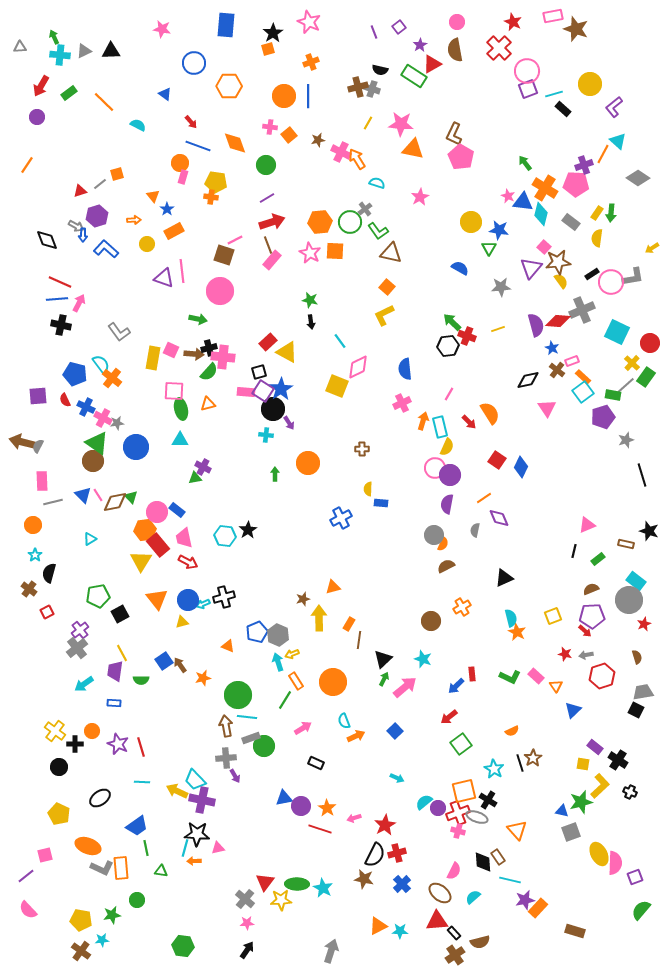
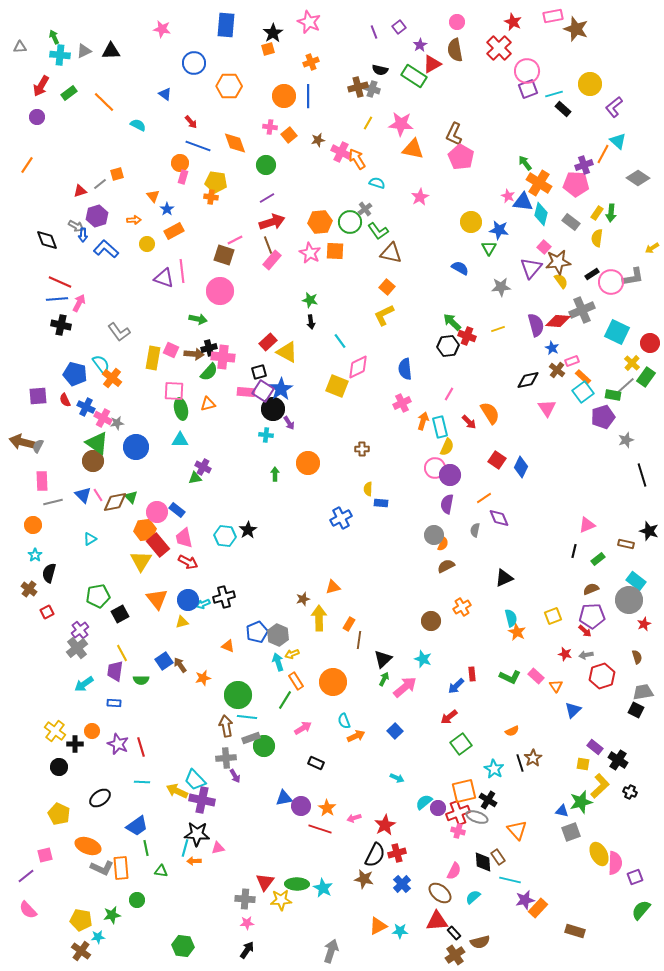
orange cross at (545, 188): moved 6 px left, 5 px up
gray cross at (245, 899): rotated 36 degrees counterclockwise
cyan star at (102, 940): moved 4 px left, 3 px up
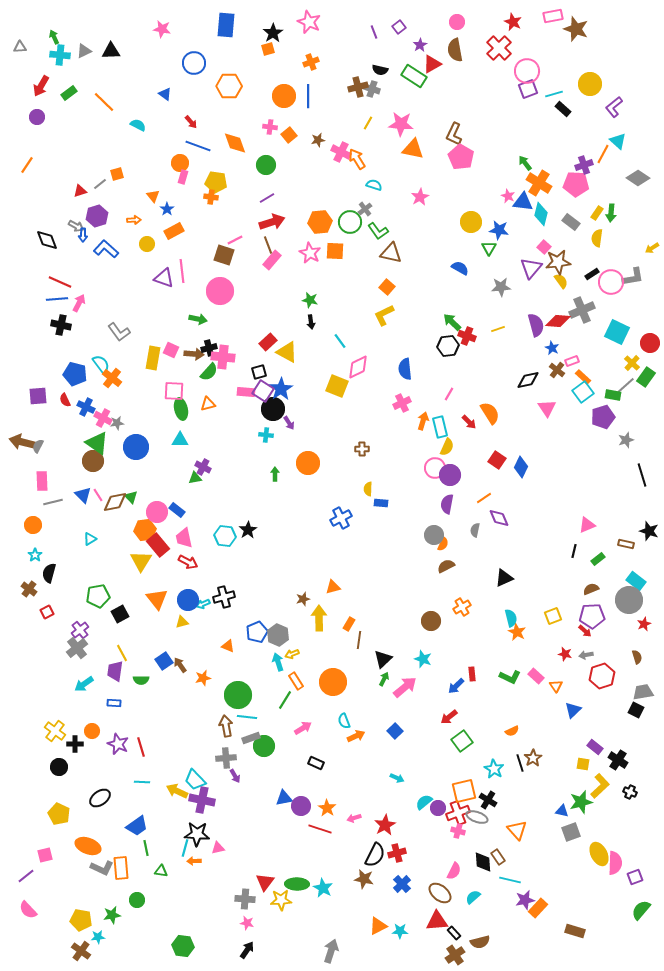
cyan semicircle at (377, 183): moved 3 px left, 2 px down
green square at (461, 744): moved 1 px right, 3 px up
pink star at (247, 923): rotated 16 degrees clockwise
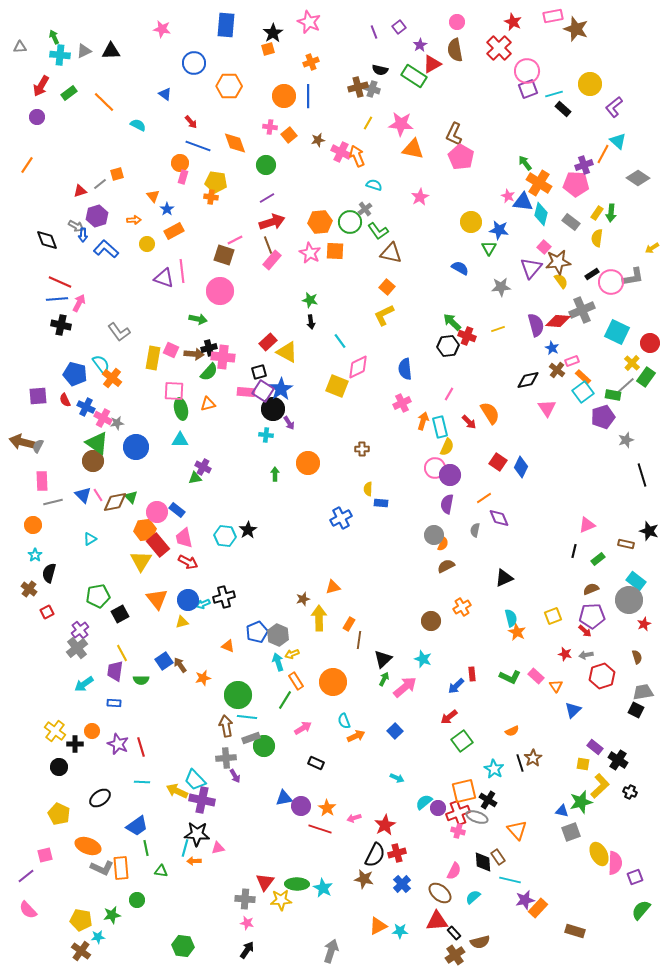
orange arrow at (357, 159): moved 3 px up; rotated 10 degrees clockwise
red square at (497, 460): moved 1 px right, 2 px down
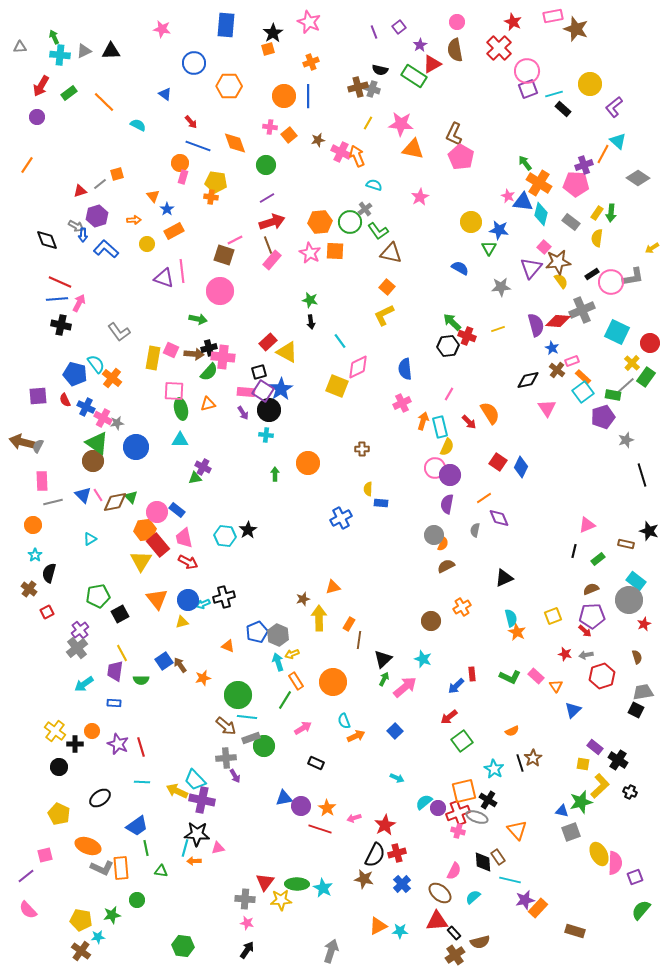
cyan semicircle at (101, 364): moved 5 px left
black circle at (273, 409): moved 4 px left, 1 px down
purple arrow at (289, 423): moved 46 px left, 10 px up
brown arrow at (226, 726): rotated 140 degrees clockwise
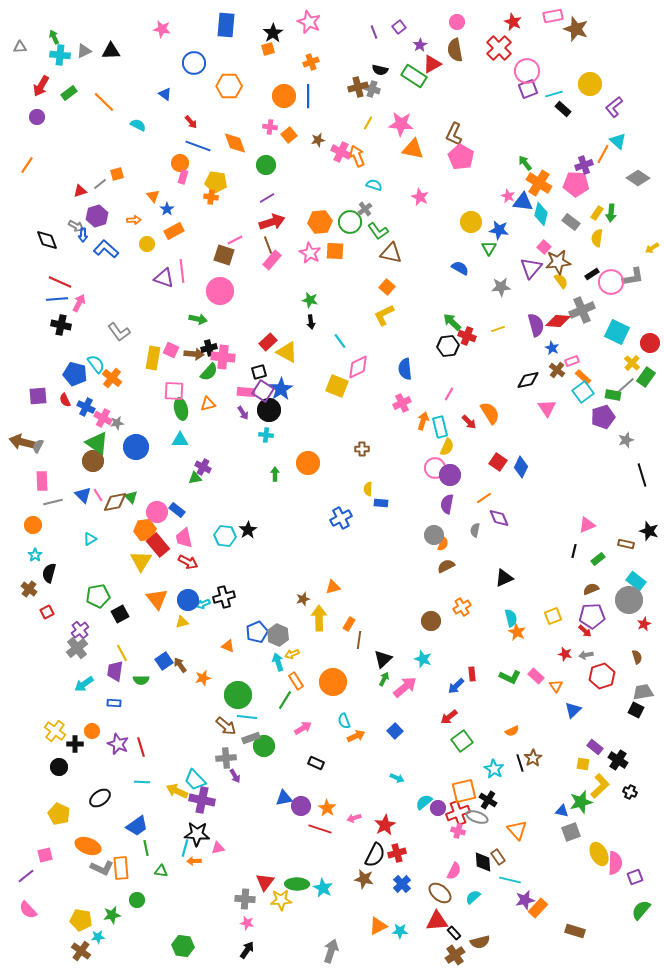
pink star at (420, 197): rotated 18 degrees counterclockwise
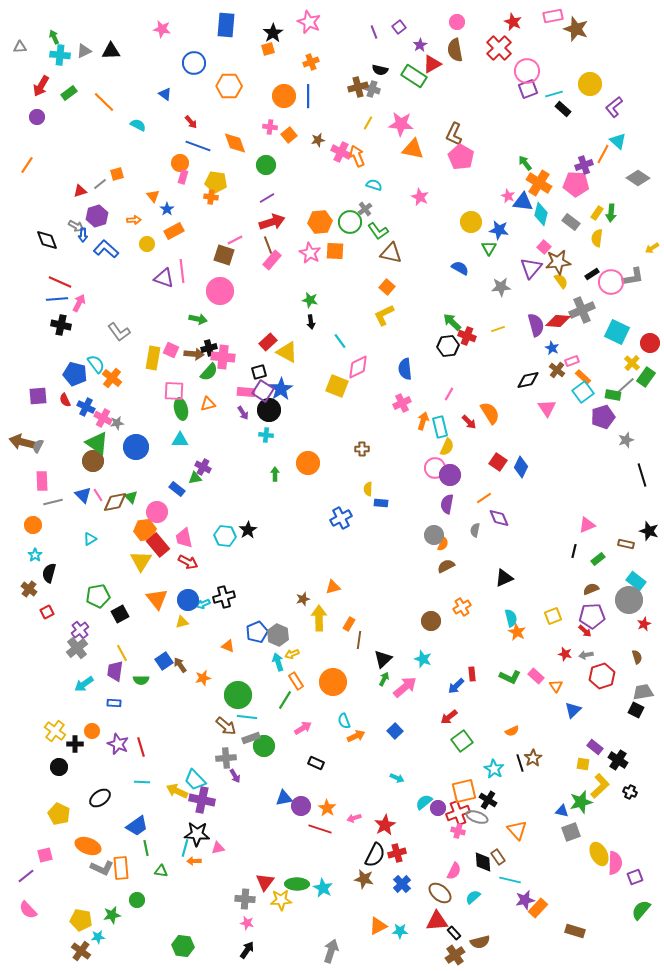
blue rectangle at (177, 510): moved 21 px up
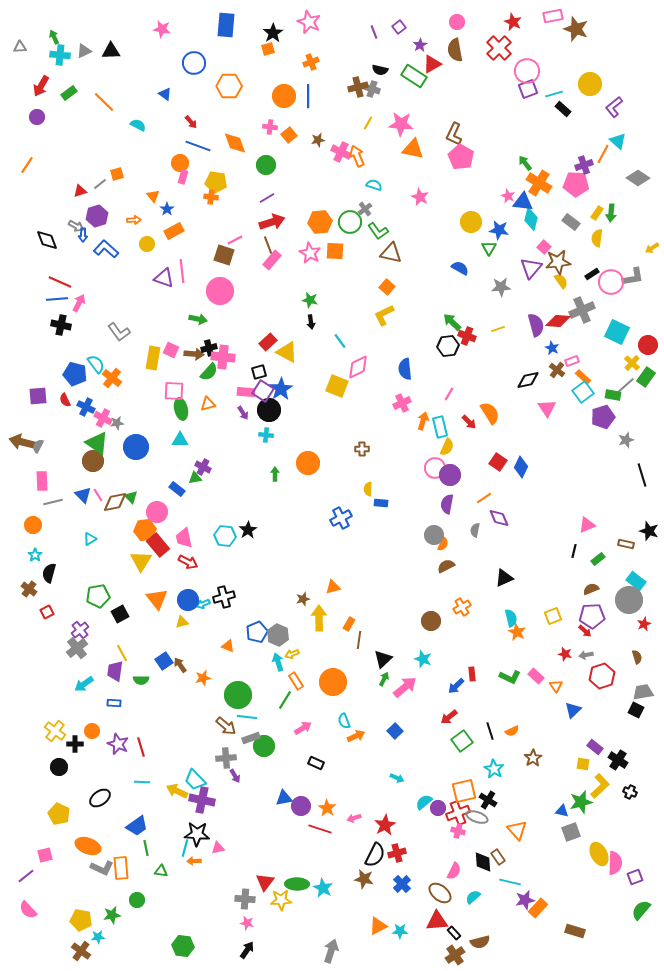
cyan diamond at (541, 214): moved 10 px left, 5 px down
red circle at (650, 343): moved 2 px left, 2 px down
black line at (520, 763): moved 30 px left, 32 px up
cyan line at (510, 880): moved 2 px down
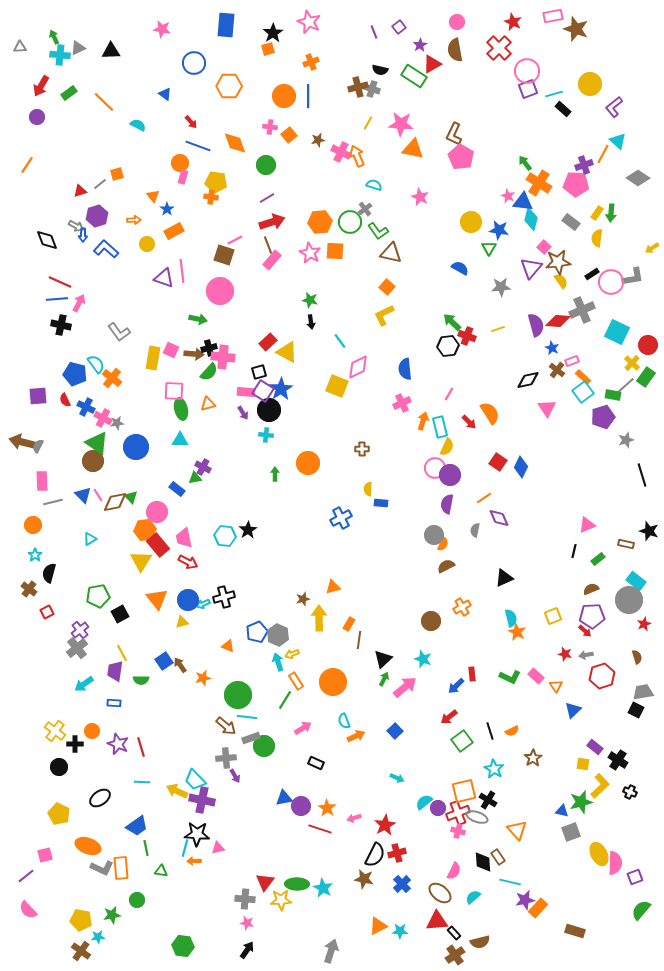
gray triangle at (84, 51): moved 6 px left, 3 px up
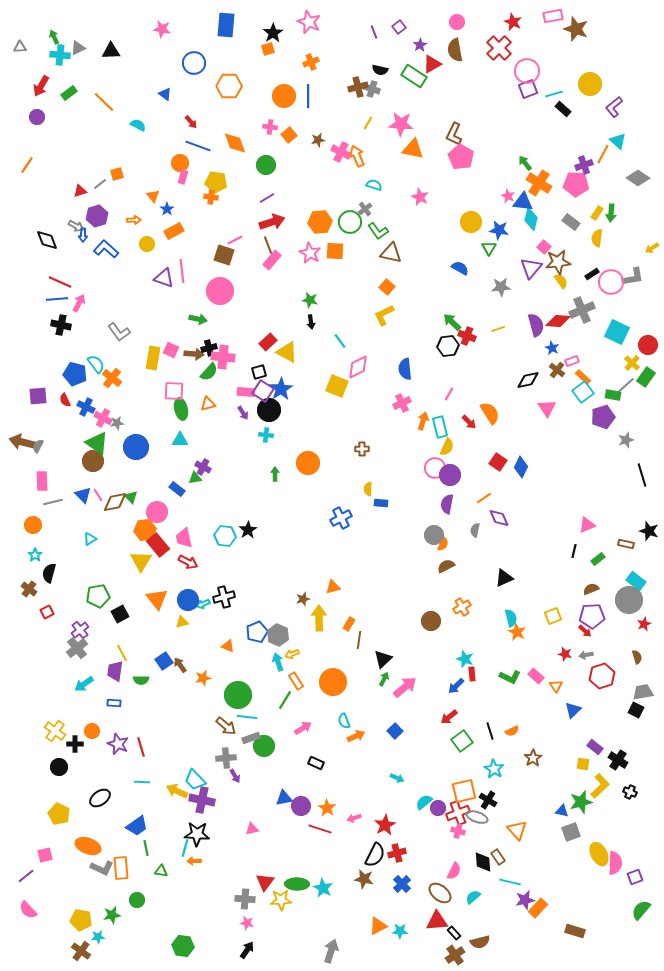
cyan star at (423, 659): moved 42 px right
pink triangle at (218, 848): moved 34 px right, 19 px up
